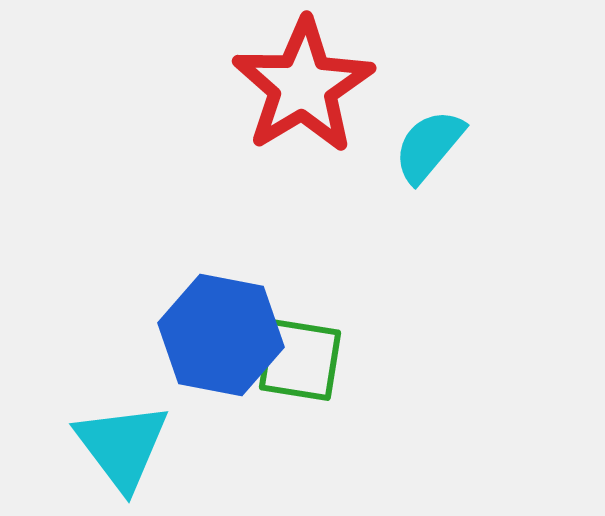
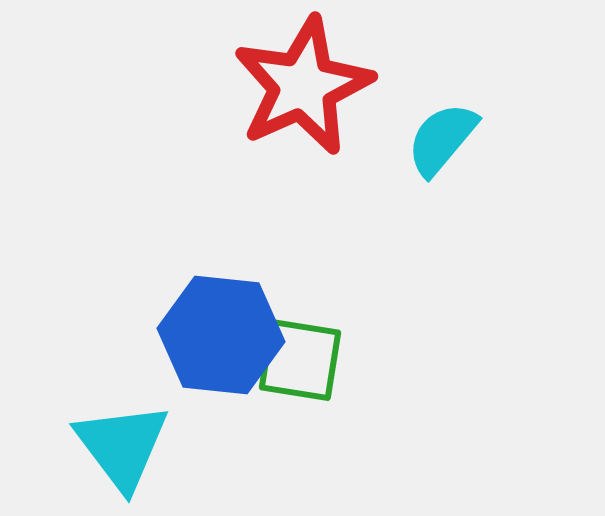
red star: rotated 7 degrees clockwise
cyan semicircle: moved 13 px right, 7 px up
blue hexagon: rotated 5 degrees counterclockwise
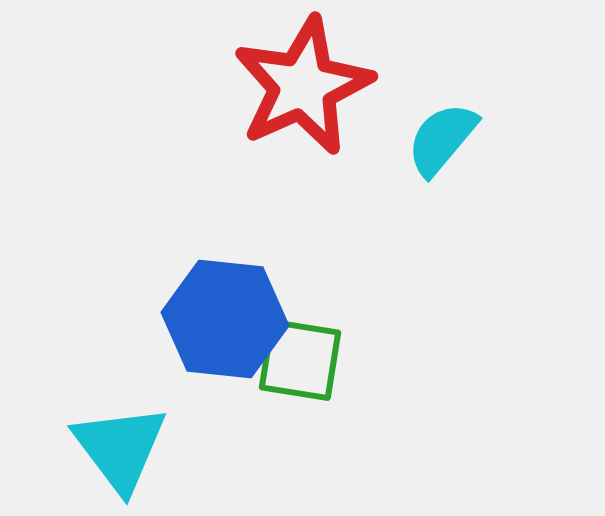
blue hexagon: moved 4 px right, 16 px up
cyan triangle: moved 2 px left, 2 px down
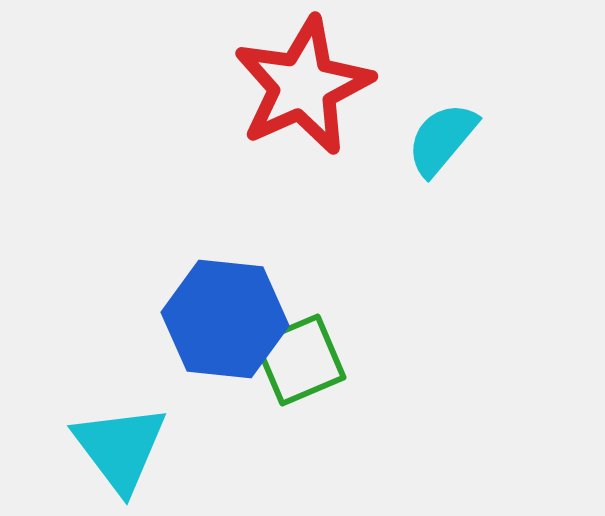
green square: rotated 32 degrees counterclockwise
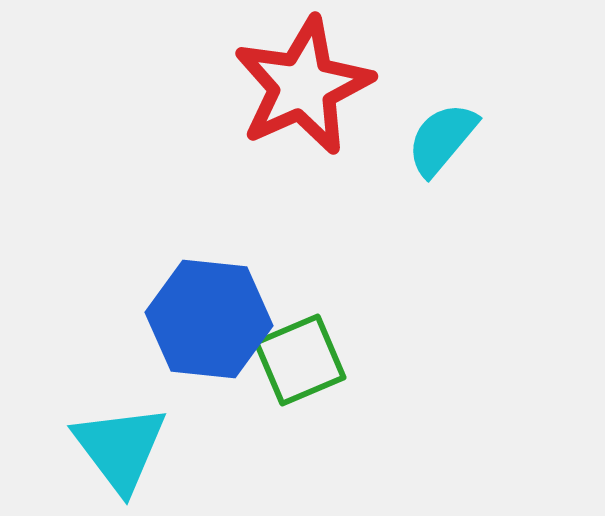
blue hexagon: moved 16 px left
